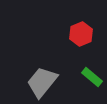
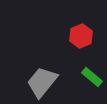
red hexagon: moved 2 px down
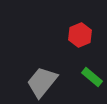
red hexagon: moved 1 px left, 1 px up
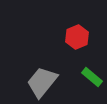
red hexagon: moved 3 px left, 2 px down
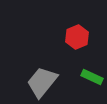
green rectangle: rotated 15 degrees counterclockwise
